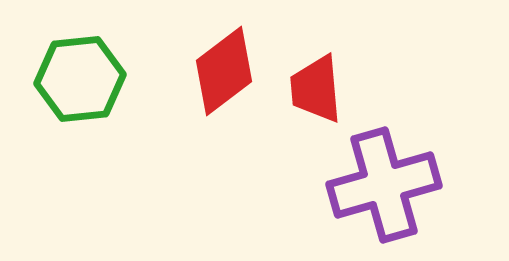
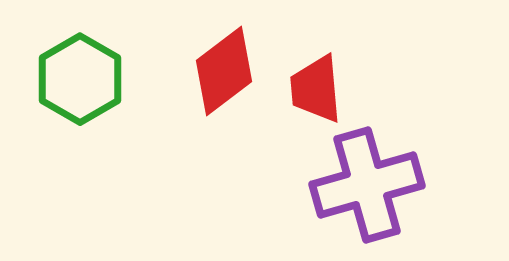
green hexagon: rotated 24 degrees counterclockwise
purple cross: moved 17 px left
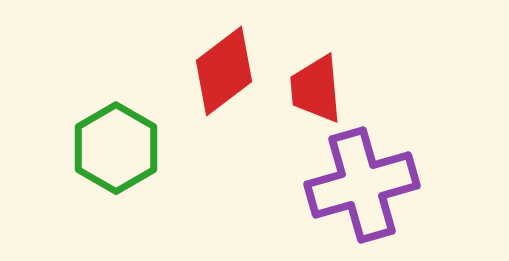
green hexagon: moved 36 px right, 69 px down
purple cross: moved 5 px left
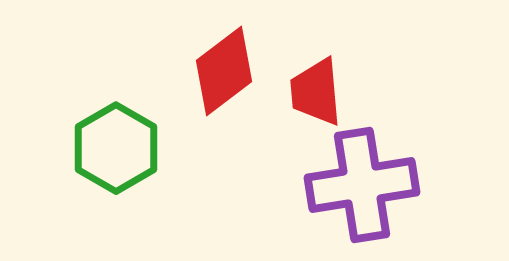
red trapezoid: moved 3 px down
purple cross: rotated 7 degrees clockwise
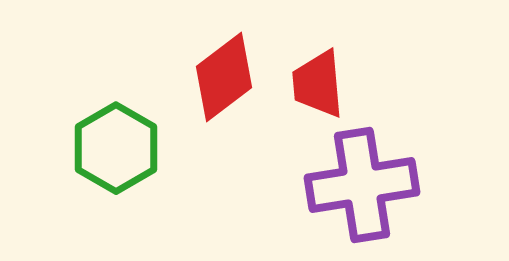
red diamond: moved 6 px down
red trapezoid: moved 2 px right, 8 px up
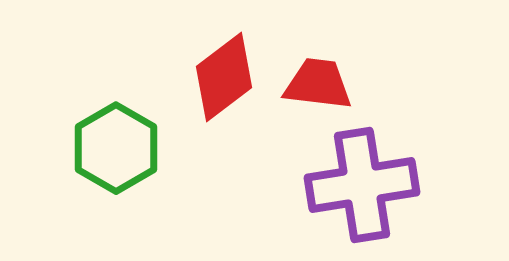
red trapezoid: rotated 102 degrees clockwise
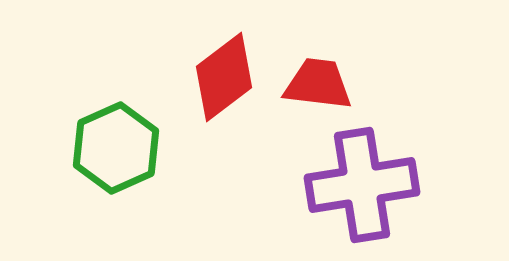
green hexagon: rotated 6 degrees clockwise
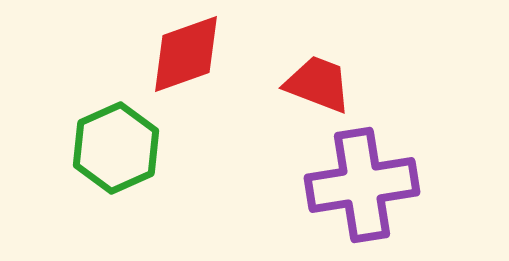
red diamond: moved 38 px left, 23 px up; rotated 18 degrees clockwise
red trapezoid: rotated 14 degrees clockwise
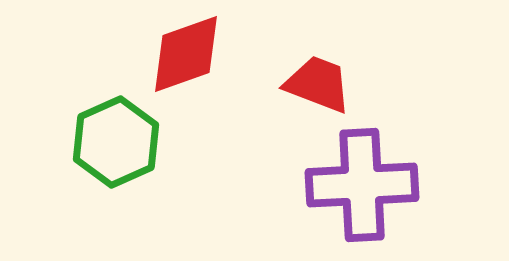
green hexagon: moved 6 px up
purple cross: rotated 6 degrees clockwise
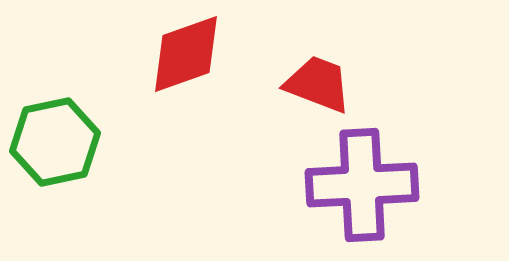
green hexagon: moved 61 px left; rotated 12 degrees clockwise
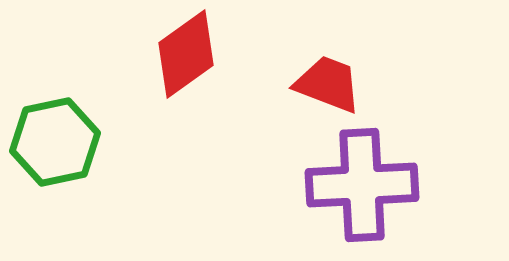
red diamond: rotated 16 degrees counterclockwise
red trapezoid: moved 10 px right
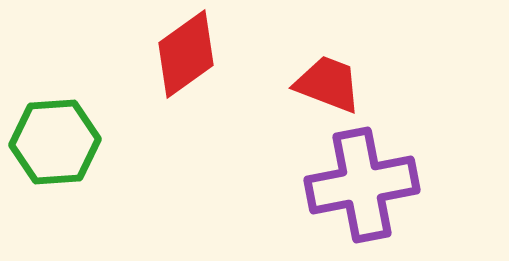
green hexagon: rotated 8 degrees clockwise
purple cross: rotated 8 degrees counterclockwise
